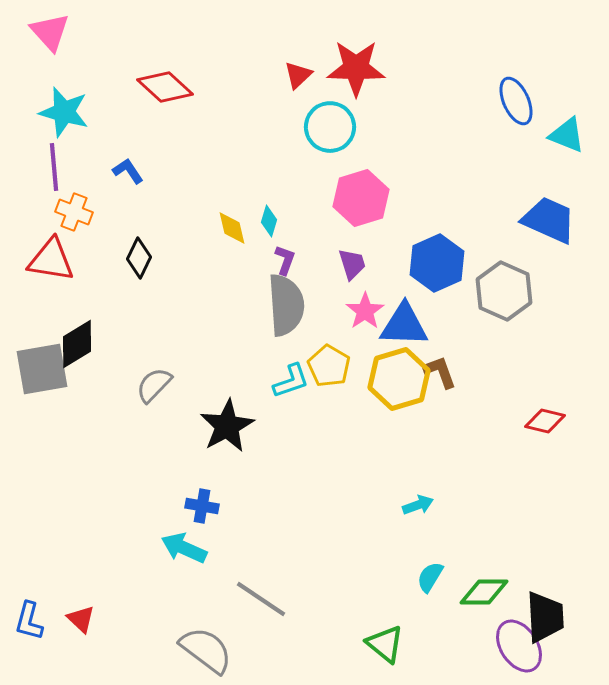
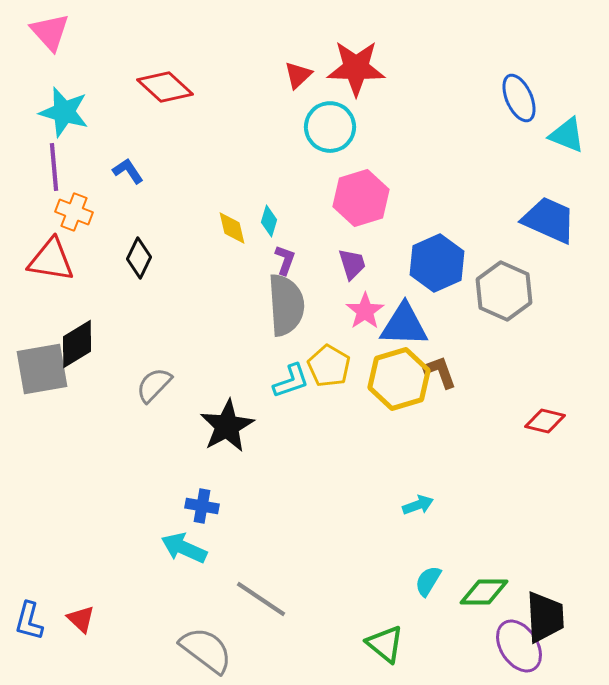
blue ellipse at (516, 101): moved 3 px right, 3 px up
cyan semicircle at (430, 577): moved 2 px left, 4 px down
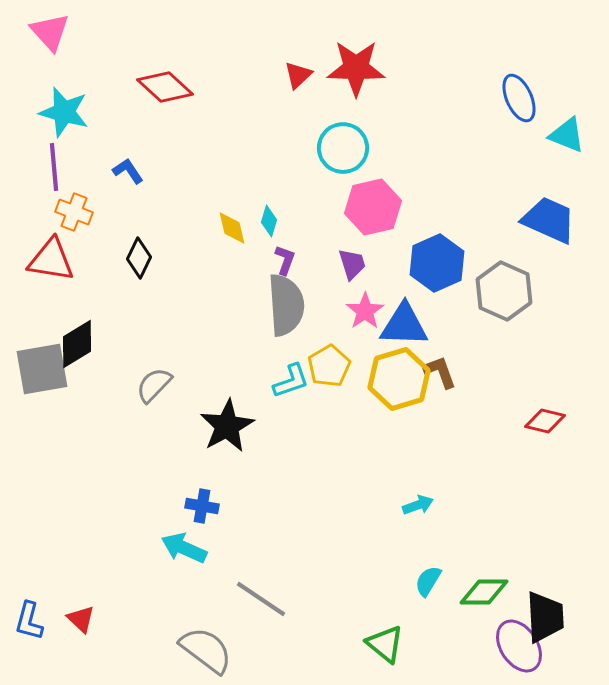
cyan circle at (330, 127): moved 13 px right, 21 px down
pink hexagon at (361, 198): moved 12 px right, 9 px down; rotated 4 degrees clockwise
yellow pentagon at (329, 366): rotated 12 degrees clockwise
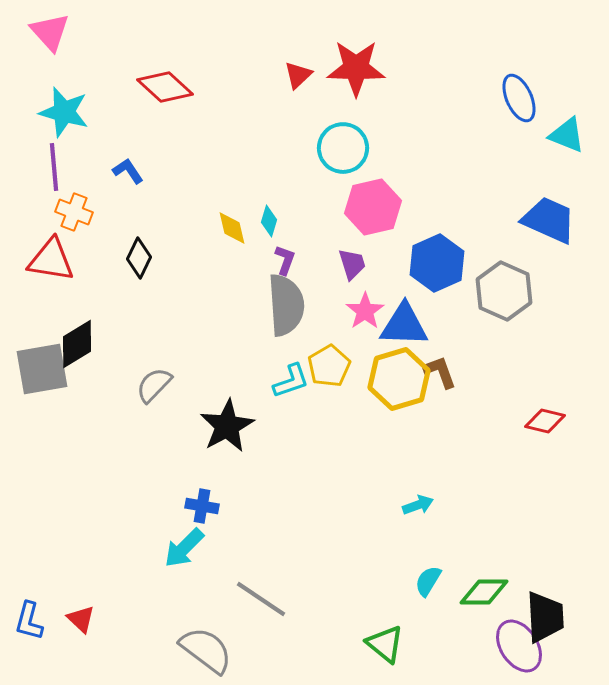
cyan arrow at (184, 548): rotated 69 degrees counterclockwise
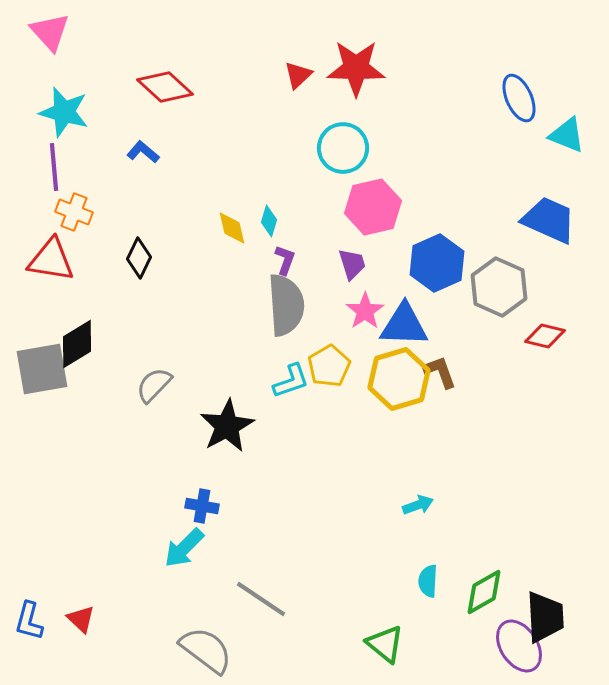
blue L-shape at (128, 171): moved 15 px right, 19 px up; rotated 16 degrees counterclockwise
gray hexagon at (504, 291): moved 5 px left, 4 px up
red diamond at (545, 421): moved 85 px up
cyan semicircle at (428, 581): rotated 28 degrees counterclockwise
green diamond at (484, 592): rotated 30 degrees counterclockwise
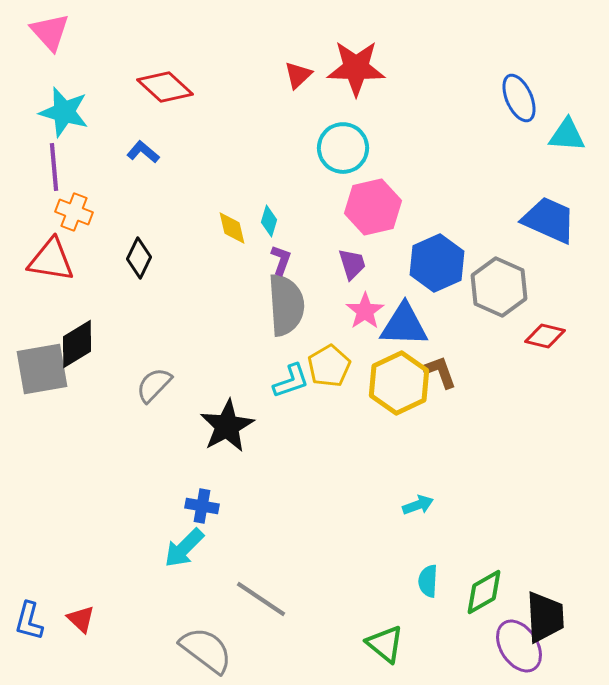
cyan triangle at (567, 135): rotated 18 degrees counterclockwise
purple L-shape at (285, 260): moved 4 px left
yellow hexagon at (399, 379): moved 4 px down; rotated 8 degrees counterclockwise
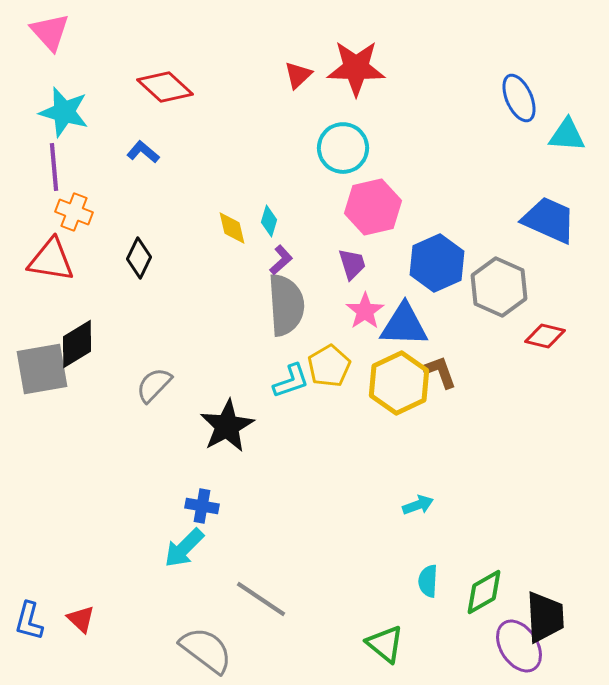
purple L-shape at (281, 260): rotated 28 degrees clockwise
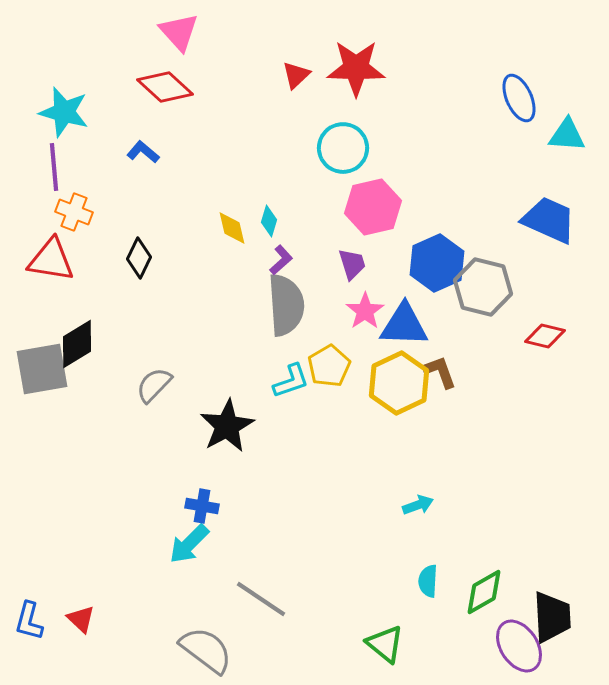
pink triangle at (50, 32): moved 129 px right
red triangle at (298, 75): moved 2 px left
gray hexagon at (499, 287): moved 16 px left; rotated 10 degrees counterclockwise
cyan arrow at (184, 548): moved 5 px right, 4 px up
black trapezoid at (545, 617): moved 7 px right
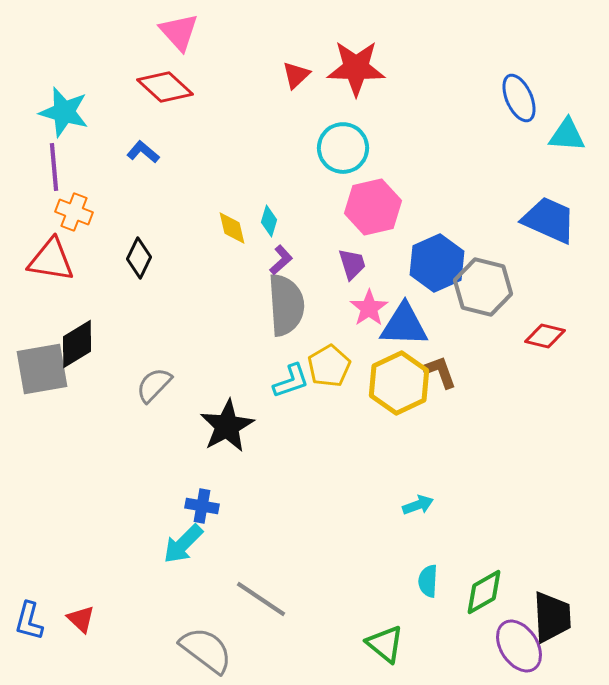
pink star at (365, 311): moved 4 px right, 3 px up
cyan arrow at (189, 544): moved 6 px left
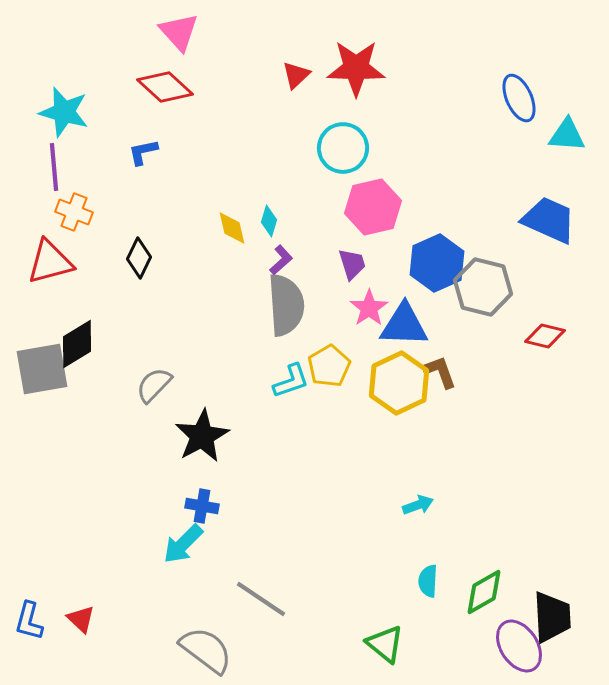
blue L-shape at (143, 152): rotated 52 degrees counterclockwise
red triangle at (51, 260): moved 1 px left, 2 px down; rotated 24 degrees counterclockwise
black star at (227, 426): moved 25 px left, 10 px down
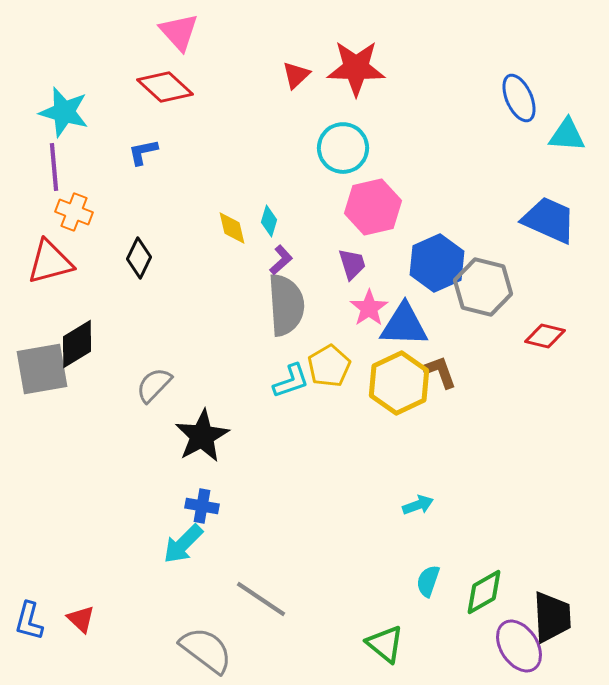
cyan semicircle at (428, 581): rotated 16 degrees clockwise
